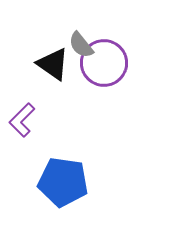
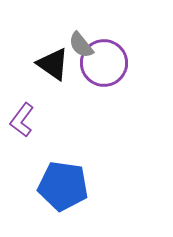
purple L-shape: rotated 8 degrees counterclockwise
blue pentagon: moved 4 px down
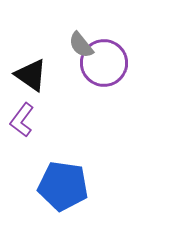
black triangle: moved 22 px left, 11 px down
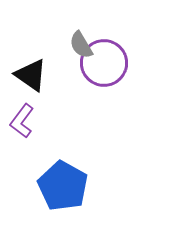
gray semicircle: rotated 8 degrees clockwise
purple L-shape: moved 1 px down
blue pentagon: rotated 21 degrees clockwise
